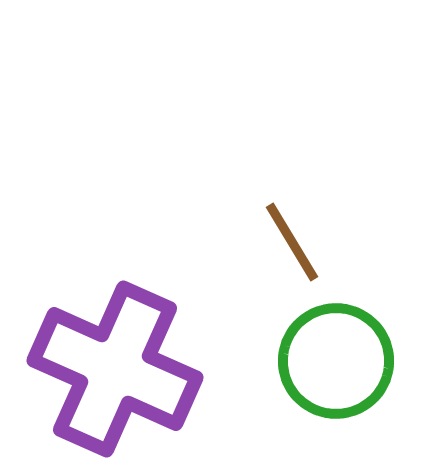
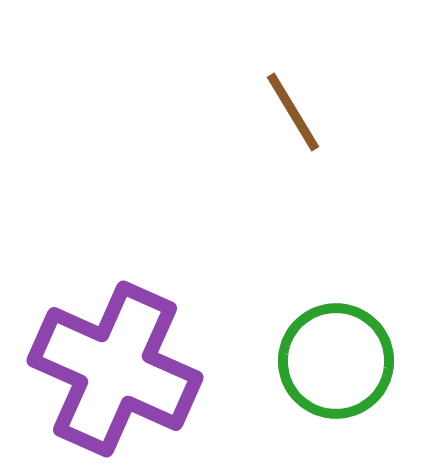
brown line: moved 1 px right, 130 px up
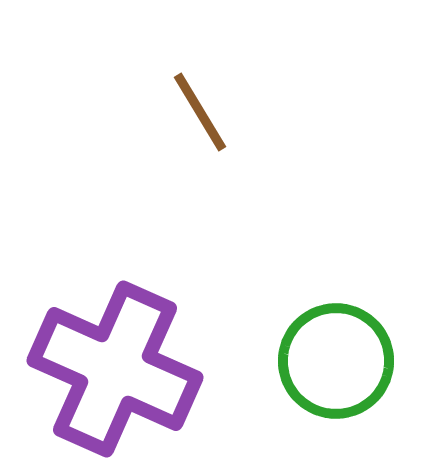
brown line: moved 93 px left
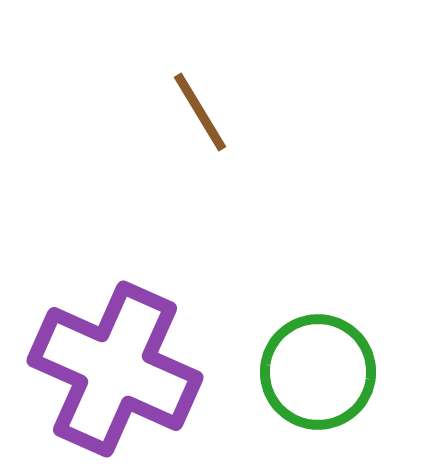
green circle: moved 18 px left, 11 px down
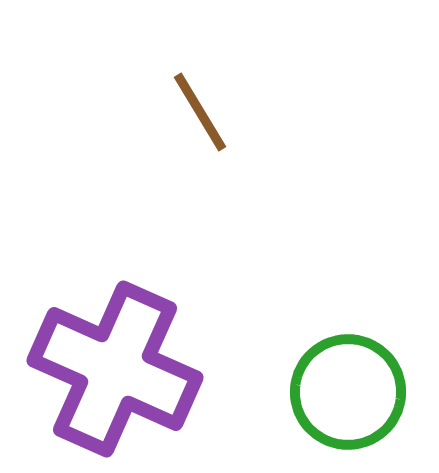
green circle: moved 30 px right, 20 px down
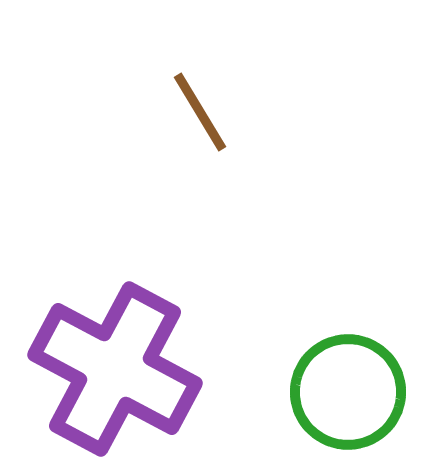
purple cross: rotated 4 degrees clockwise
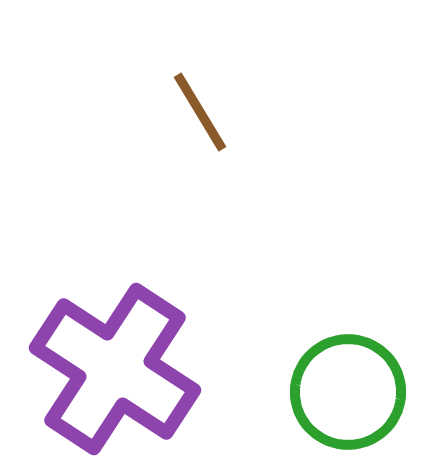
purple cross: rotated 5 degrees clockwise
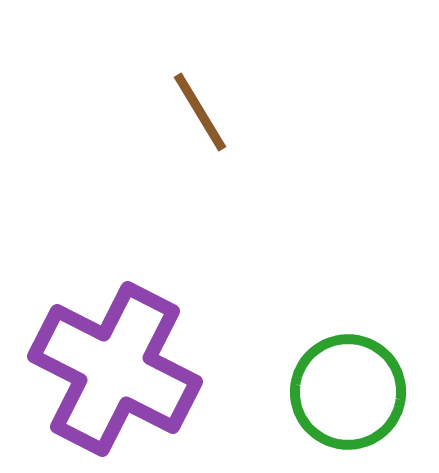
purple cross: rotated 6 degrees counterclockwise
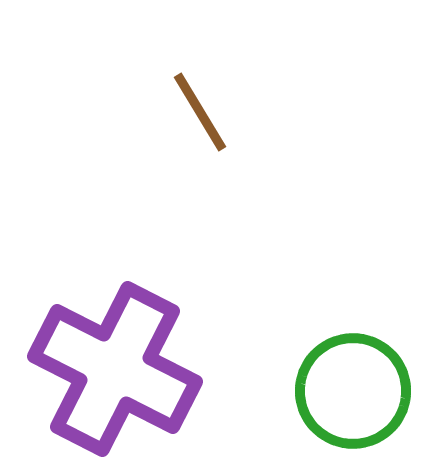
green circle: moved 5 px right, 1 px up
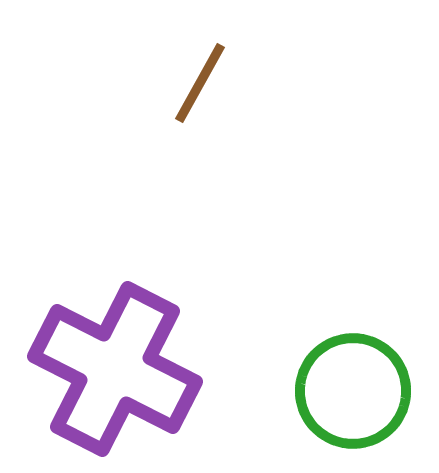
brown line: moved 29 px up; rotated 60 degrees clockwise
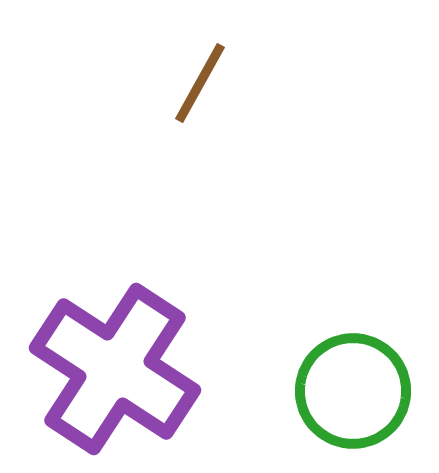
purple cross: rotated 6 degrees clockwise
